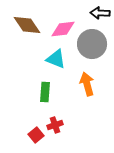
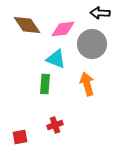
green rectangle: moved 8 px up
red square: moved 16 px left, 2 px down; rotated 28 degrees clockwise
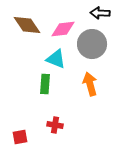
orange arrow: moved 3 px right
red cross: rotated 28 degrees clockwise
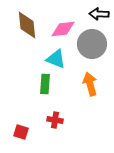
black arrow: moved 1 px left, 1 px down
brown diamond: rotated 28 degrees clockwise
red cross: moved 5 px up
red square: moved 1 px right, 5 px up; rotated 28 degrees clockwise
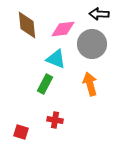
green rectangle: rotated 24 degrees clockwise
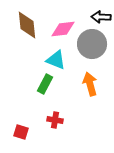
black arrow: moved 2 px right, 3 px down
cyan triangle: moved 1 px down
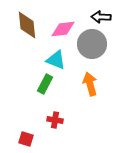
red square: moved 5 px right, 7 px down
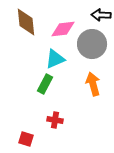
black arrow: moved 2 px up
brown diamond: moved 1 px left, 3 px up
cyan triangle: moved 1 px left, 1 px up; rotated 45 degrees counterclockwise
orange arrow: moved 3 px right
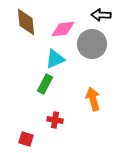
orange arrow: moved 15 px down
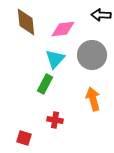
gray circle: moved 11 px down
cyan triangle: rotated 25 degrees counterclockwise
red square: moved 2 px left, 1 px up
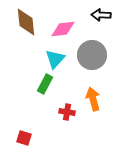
red cross: moved 12 px right, 8 px up
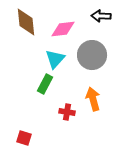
black arrow: moved 1 px down
